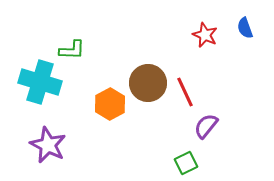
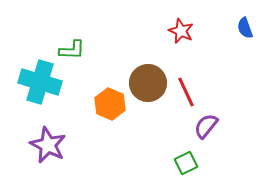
red star: moved 24 px left, 4 px up
red line: moved 1 px right
orange hexagon: rotated 8 degrees counterclockwise
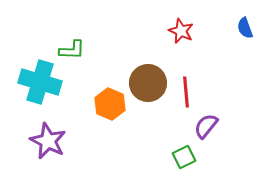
red line: rotated 20 degrees clockwise
purple star: moved 4 px up
green square: moved 2 px left, 6 px up
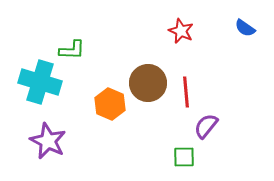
blue semicircle: rotated 35 degrees counterclockwise
green square: rotated 25 degrees clockwise
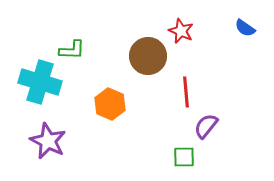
brown circle: moved 27 px up
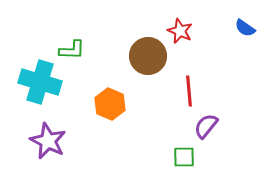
red star: moved 1 px left
red line: moved 3 px right, 1 px up
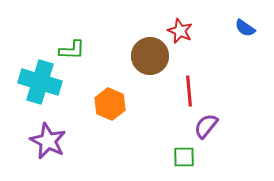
brown circle: moved 2 px right
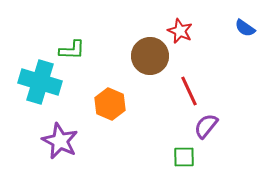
red line: rotated 20 degrees counterclockwise
purple star: moved 12 px right
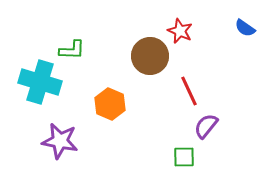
purple star: rotated 15 degrees counterclockwise
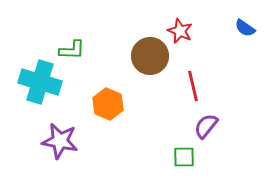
red line: moved 4 px right, 5 px up; rotated 12 degrees clockwise
orange hexagon: moved 2 px left
